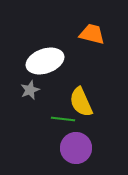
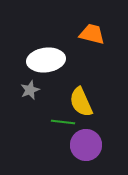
white ellipse: moved 1 px right, 1 px up; rotated 12 degrees clockwise
green line: moved 3 px down
purple circle: moved 10 px right, 3 px up
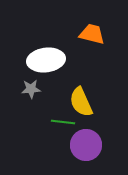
gray star: moved 1 px right, 1 px up; rotated 18 degrees clockwise
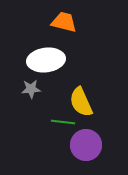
orange trapezoid: moved 28 px left, 12 px up
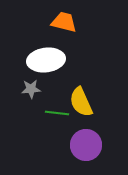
green line: moved 6 px left, 9 px up
